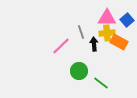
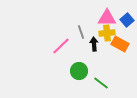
orange rectangle: moved 1 px right, 2 px down
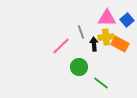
yellow cross: moved 1 px left, 4 px down
green circle: moved 4 px up
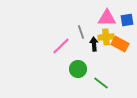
blue square: rotated 32 degrees clockwise
green circle: moved 1 px left, 2 px down
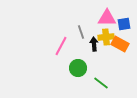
blue square: moved 3 px left, 4 px down
pink line: rotated 18 degrees counterclockwise
green circle: moved 1 px up
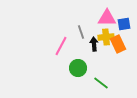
orange rectangle: moved 2 px left; rotated 36 degrees clockwise
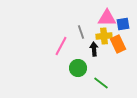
blue square: moved 1 px left
yellow cross: moved 2 px left, 1 px up
black arrow: moved 5 px down
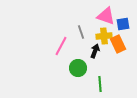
pink triangle: moved 1 px left, 2 px up; rotated 18 degrees clockwise
black arrow: moved 1 px right, 2 px down; rotated 24 degrees clockwise
green line: moved 1 px left, 1 px down; rotated 49 degrees clockwise
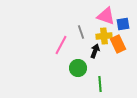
pink line: moved 1 px up
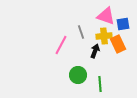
green circle: moved 7 px down
